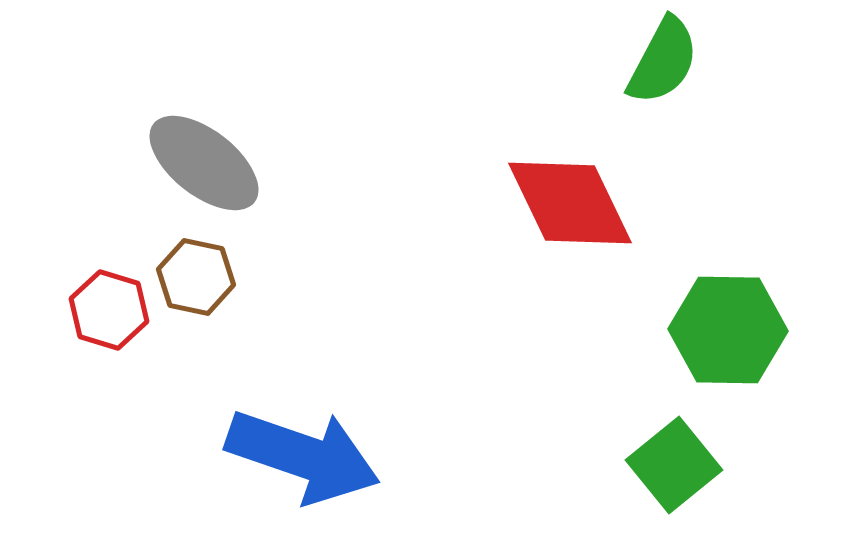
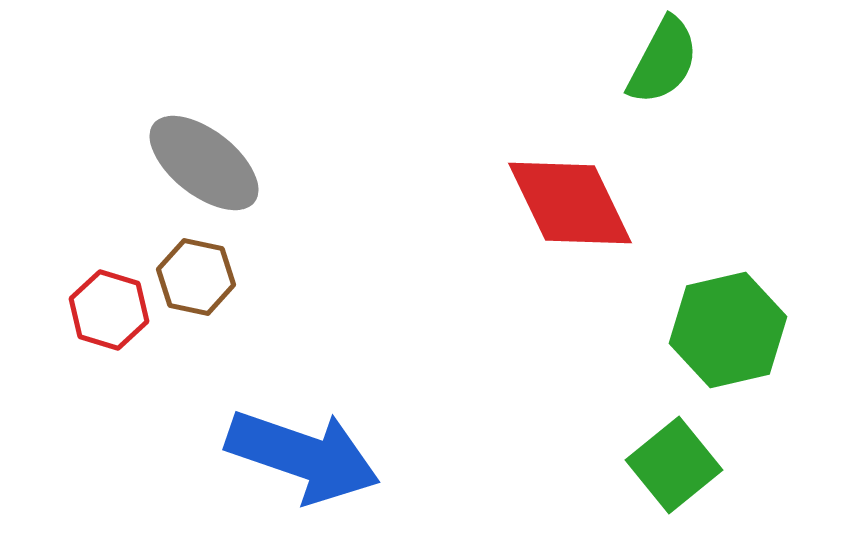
green hexagon: rotated 14 degrees counterclockwise
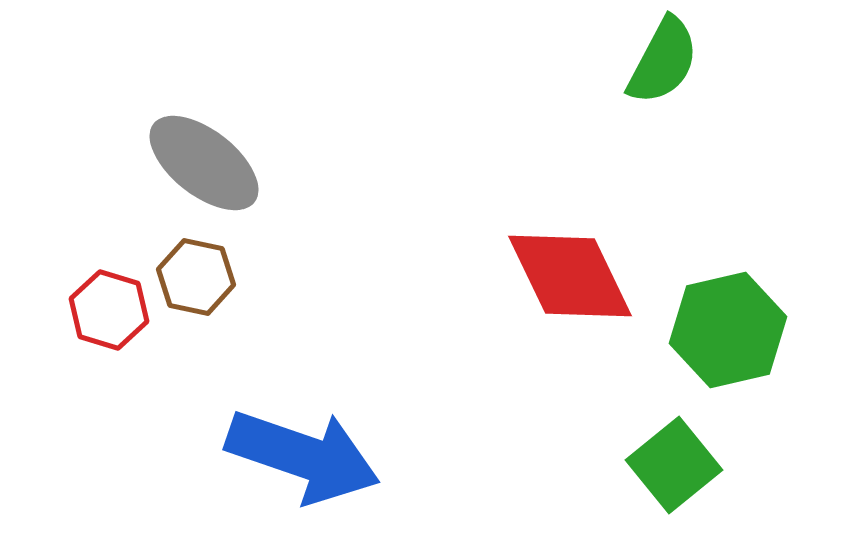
red diamond: moved 73 px down
